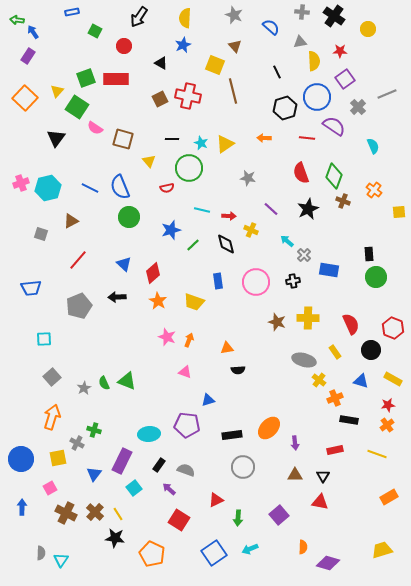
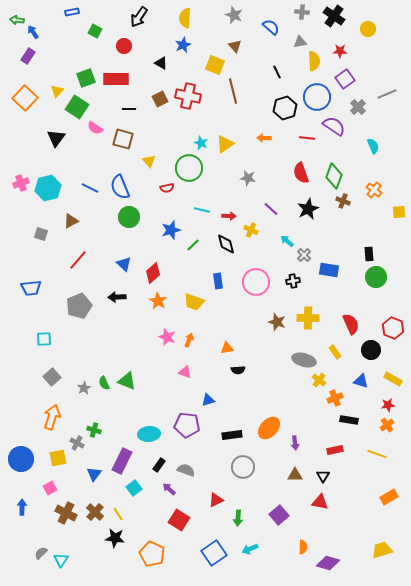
black line at (172, 139): moved 43 px left, 30 px up
gray semicircle at (41, 553): rotated 136 degrees counterclockwise
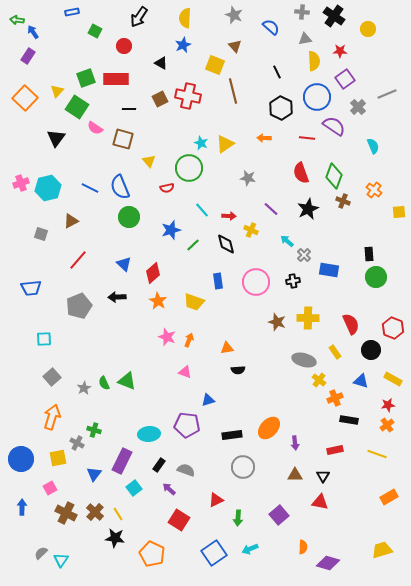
gray triangle at (300, 42): moved 5 px right, 3 px up
black hexagon at (285, 108): moved 4 px left; rotated 15 degrees counterclockwise
cyan line at (202, 210): rotated 35 degrees clockwise
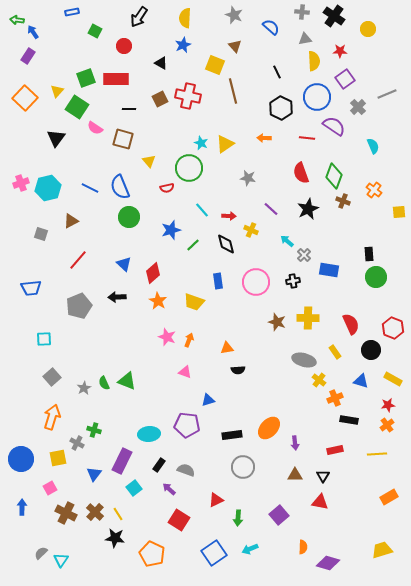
yellow line at (377, 454): rotated 24 degrees counterclockwise
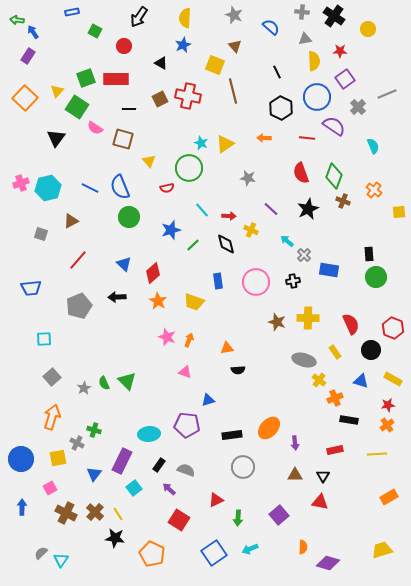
green triangle at (127, 381): rotated 24 degrees clockwise
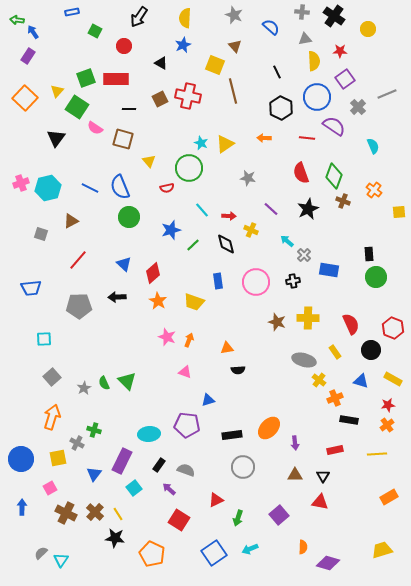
gray pentagon at (79, 306): rotated 20 degrees clockwise
green arrow at (238, 518): rotated 14 degrees clockwise
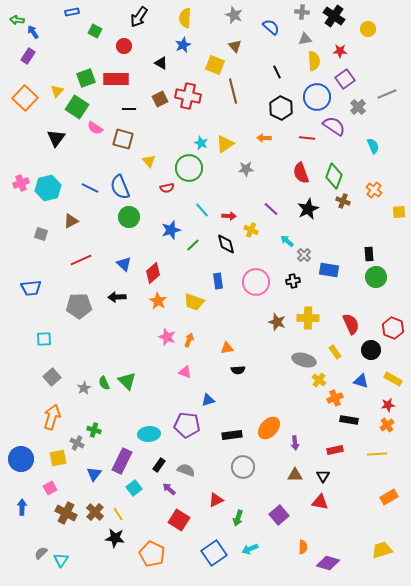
gray star at (248, 178): moved 2 px left, 9 px up; rotated 14 degrees counterclockwise
red line at (78, 260): moved 3 px right; rotated 25 degrees clockwise
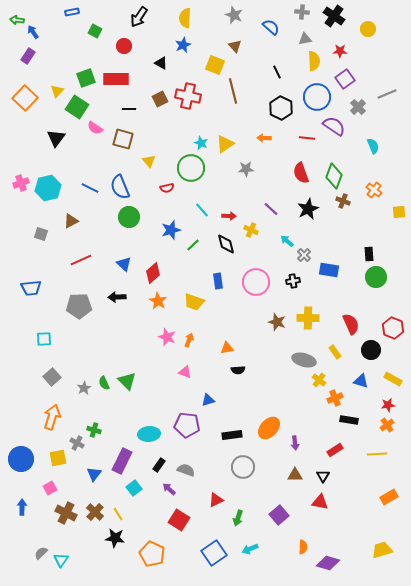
green circle at (189, 168): moved 2 px right
red rectangle at (335, 450): rotated 21 degrees counterclockwise
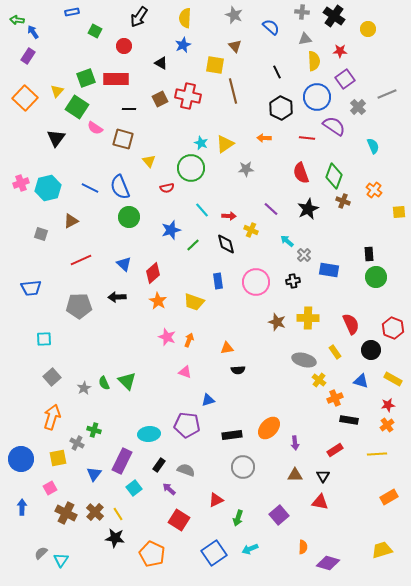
yellow square at (215, 65): rotated 12 degrees counterclockwise
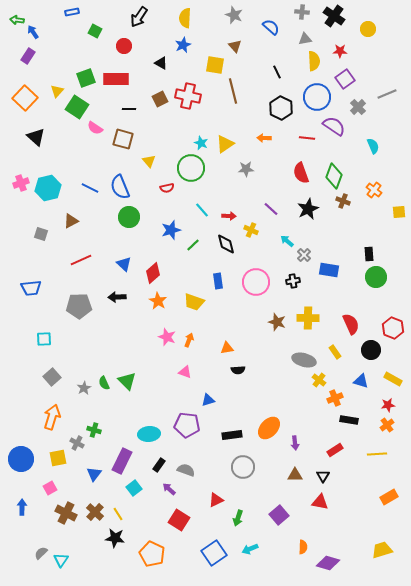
black triangle at (56, 138): moved 20 px left, 1 px up; rotated 24 degrees counterclockwise
